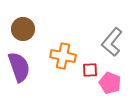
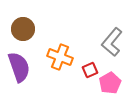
orange cross: moved 3 px left, 1 px down; rotated 10 degrees clockwise
red square: rotated 21 degrees counterclockwise
pink pentagon: rotated 20 degrees clockwise
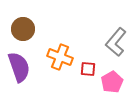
gray L-shape: moved 4 px right
red square: moved 2 px left, 1 px up; rotated 28 degrees clockwise
pink pentagon: moved 2 px right, 1 px up
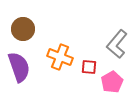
gray L-shape: moved 1 px right, 2 px down
red square: moved 1 px right, 2 px up
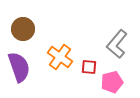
orange cross: rotated 15 degrees clockwise
pink pentagon: rotated 15 degrees clockwise
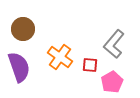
gray L-shape: moved 3 px left
red square: moved 1 px right, 2 px up
pink pentagon: rotated 15 degrees counterclockwise
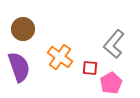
red square: moved 3 px down
pink pentagon: moved 1 px left, 1 px down
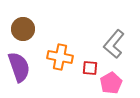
orange cross: rotated 25 degrees counterclockwise
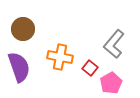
red square: rotated 35 degrees clockwise
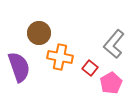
brown circle: moved 16 px right, 4 px down
